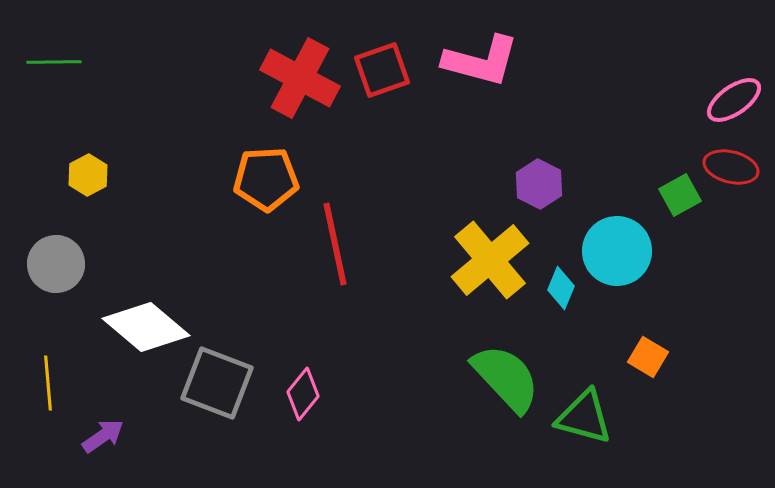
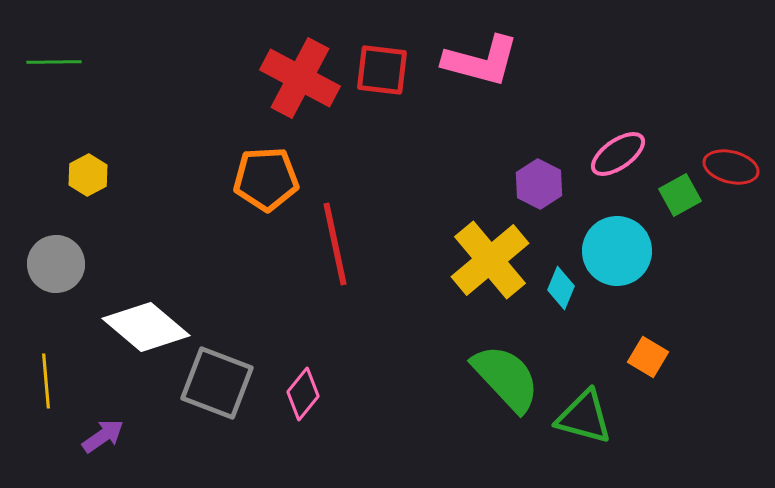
red square: rotated 26 degrees clockwise
pink ellipse: moved 116 px left, 54 px down
yellow line: moved 2 px left, 2 px up
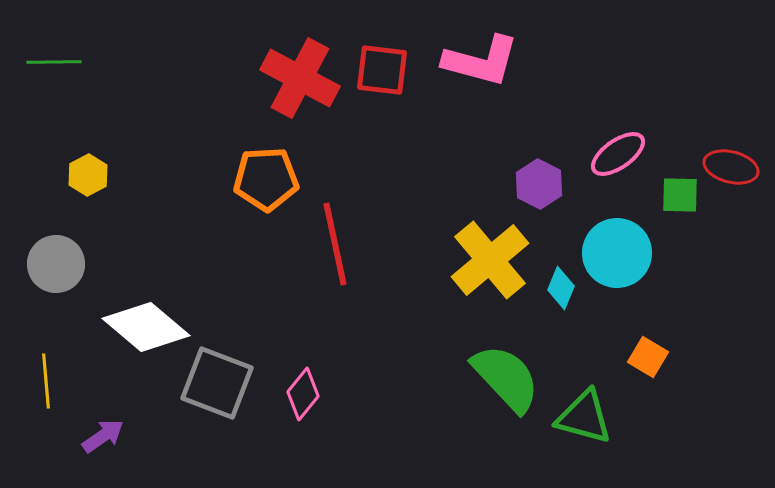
green square: rotated 30 degrees clockwise
cyan circle: moved 2 px down
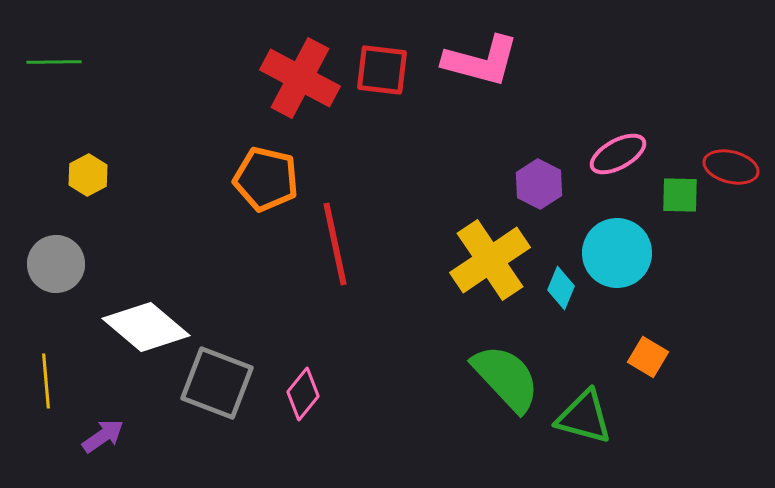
pink ellipse: rotated 6 degrees clockwise
orange pentagon: rotated 16 degrees clockwise
yellow cross: rotated 6 degrees clockwise
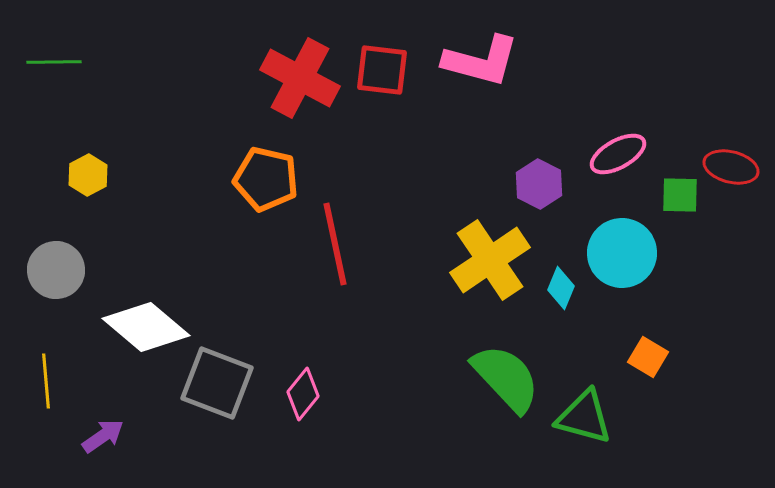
cyan circle: moved 5 px right
gray circle: moved 6 px down
